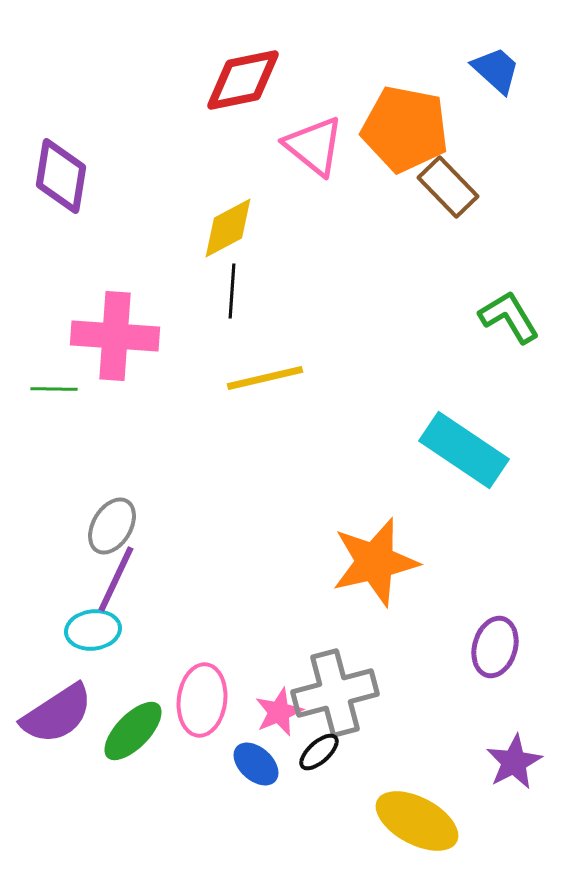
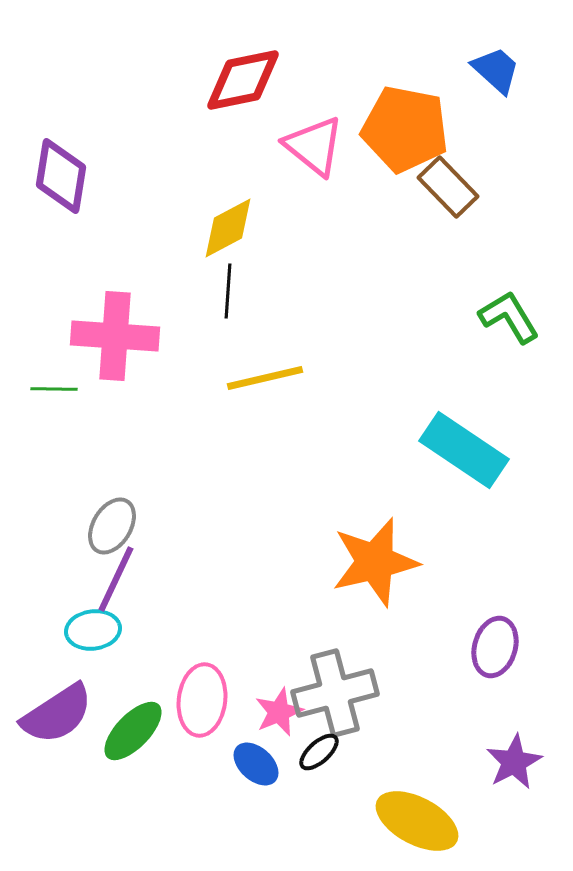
black line: moved 4 px left
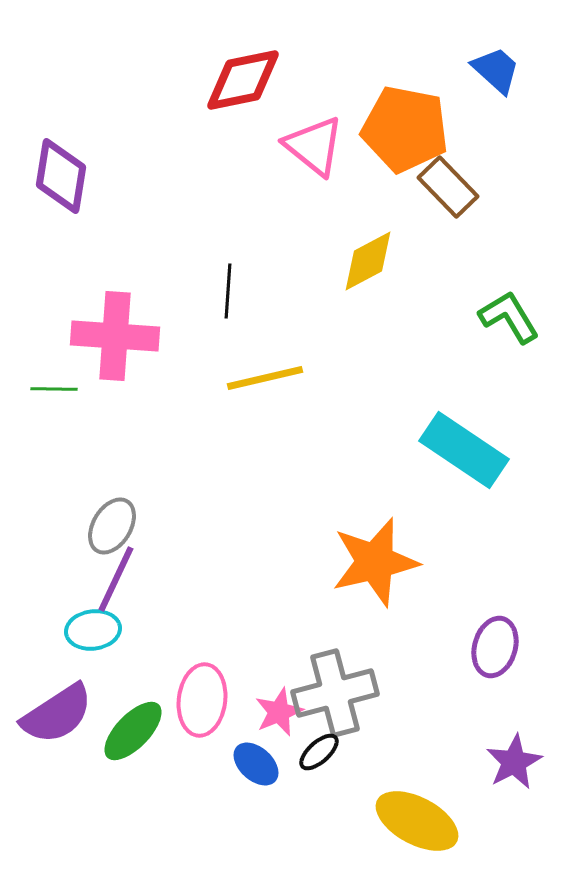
yellow diamond: moved 140 px right, 33 px down
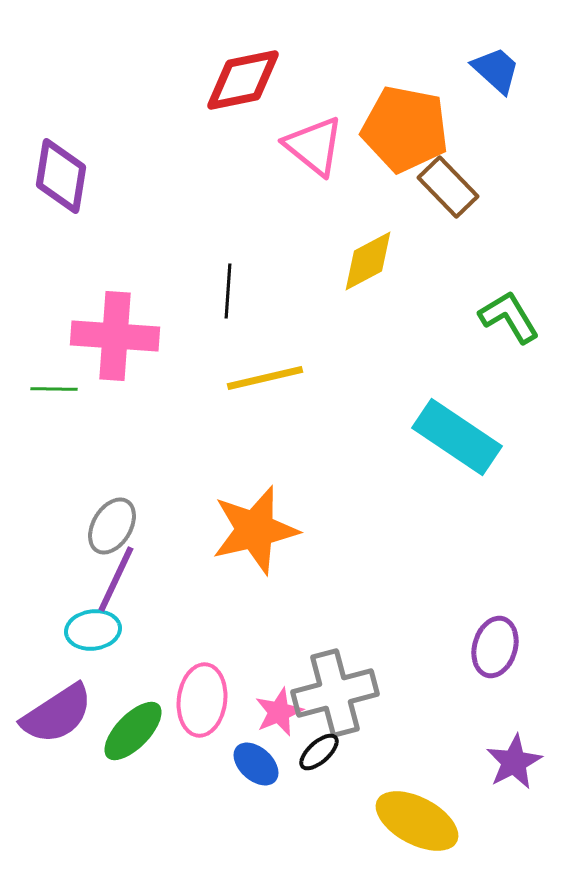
cyan rectangle: moved 7 px left, 13 px up
orange star: moved 120 px left, 32 px up
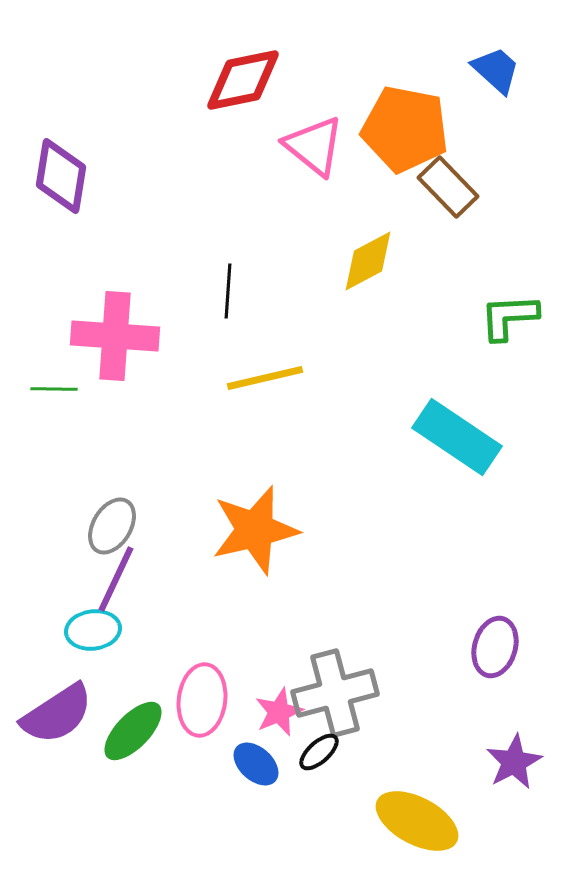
green L-shape: rotated 62 degrees counterclockwise
